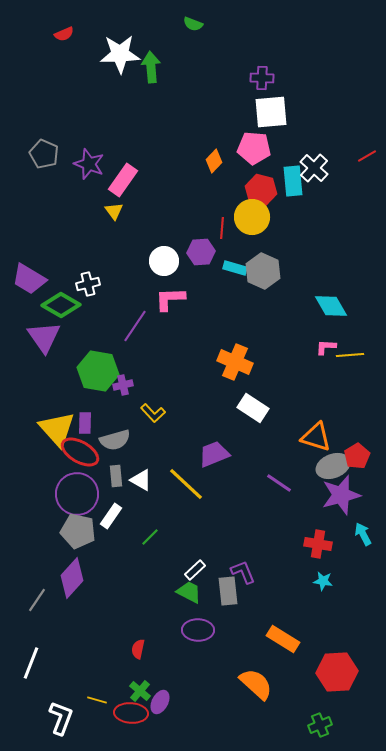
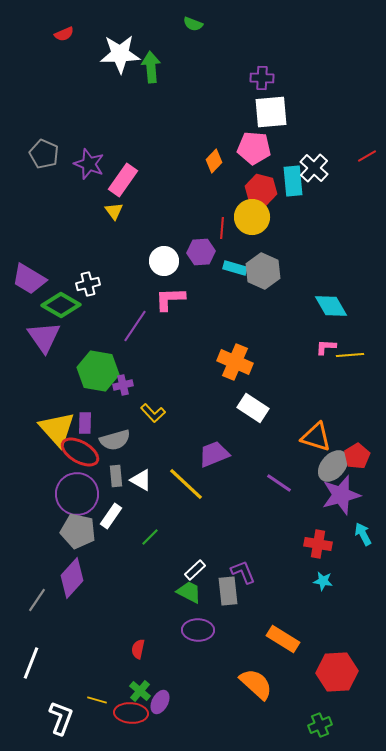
gray ellipse at (333, 466): rotated 28 degrees counterclockwise
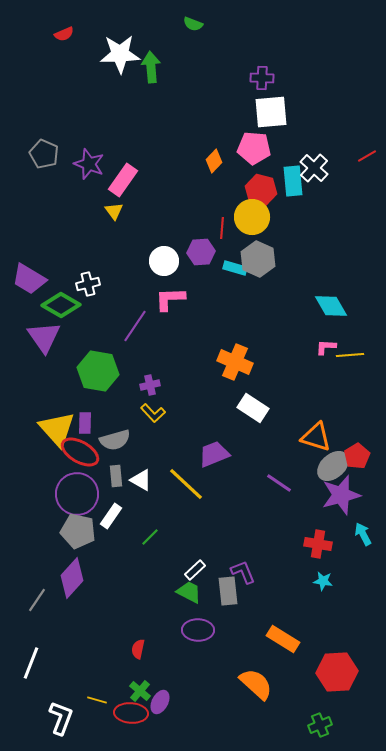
gray hexagon at (263, 271): moved 5 px left, 12 px up
purple cross at (123, 385): moved 27 px right
gray ellipse at (333, 466): rotated 8 degrees clockwise
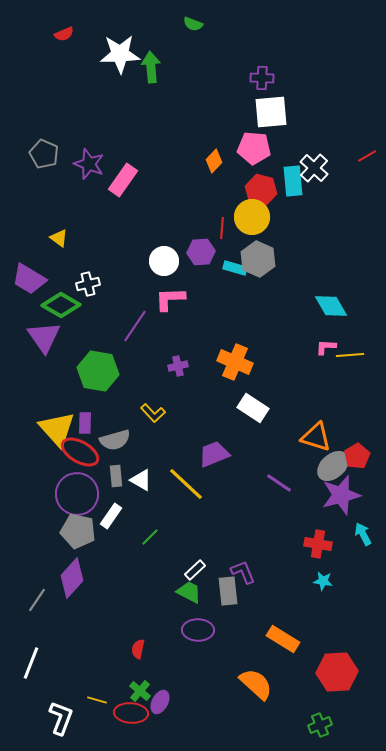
yellow triangle at (114, 211): moved 55 px left, 27 px down; rotated 18 degrees counterclockwise
purple cross at (150, 385): moved 28 px right, 19 px up
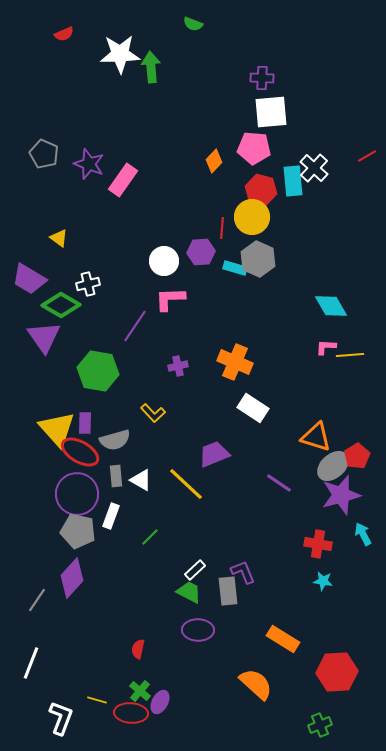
white rectangle at (111, 516): rotated 15 degrees counterclockwise
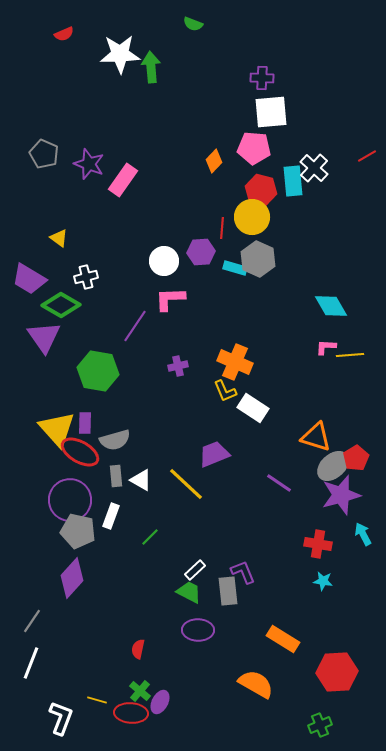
white cross at (88, 284): moved 2 px left, 7 px up
yellow L-shape at (153, 413): moved 72 px right, 22 px up; rotated 20 degrees clockwise
red pentagon at (357, 456): moved 1 px left, 2 px down
purple circle at (77, 494): moved 7 px left, 6 px down
gray line at (37, 600): moved 5 px left, 21 px down
orange semicircle at (256, 684): rotated 12 degrees counterclockwise
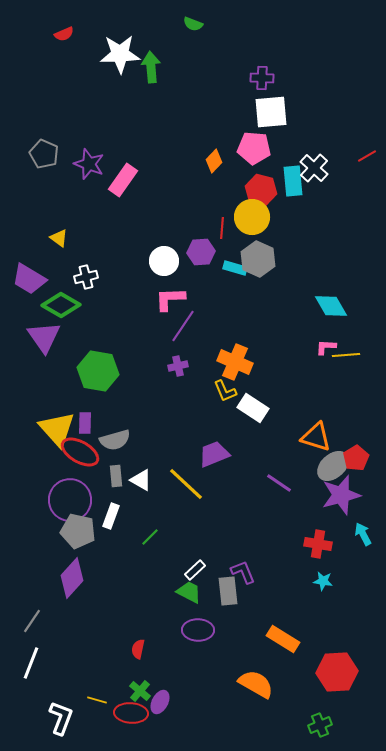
purple line at (135, 326): moved 48 px right
yellow line at (350, 355): moved 4 px left
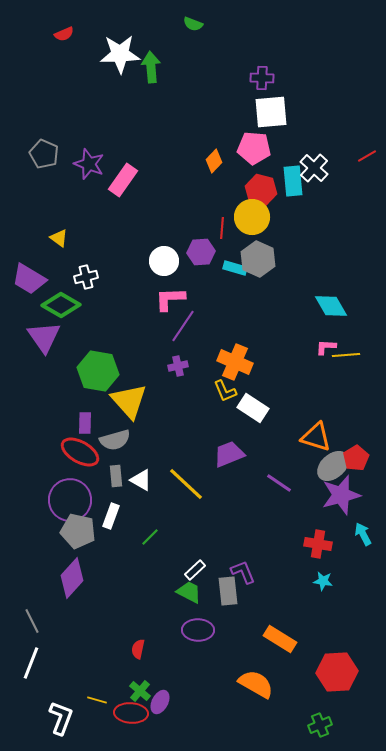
yellow triangle at (57, 429): moved 72 px right, 28 px up
purple trapezoid at (214, 454): moved 15 px right
gray line at (32, 621): rotated 60 degrees counterclockwise
orange rectangle at (283, 639): moved 3 px left
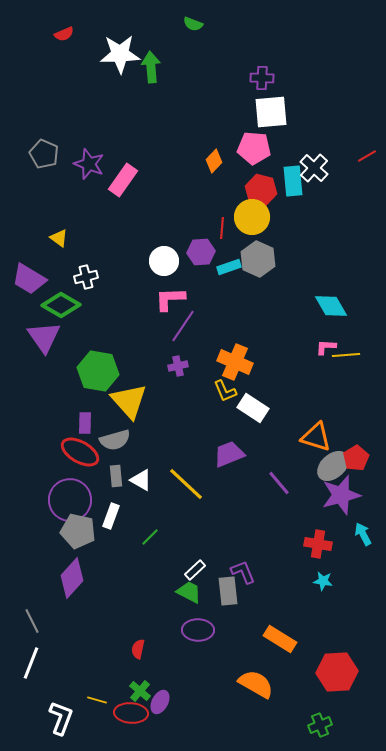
cyan rectangle at (235, 268): moved 6 px left, 1 px up; rotated 35 degrees counterclockwise
purple line at (279, 483): rotated 16 degrees clockwise
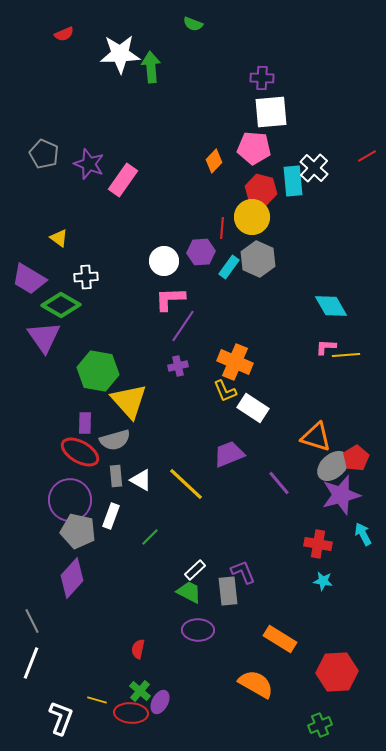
cyan rectangle at (229, 267): rotated 35 degrees counterclockwise
white cross at (86, 277): rotated 10 degrees clockwise
